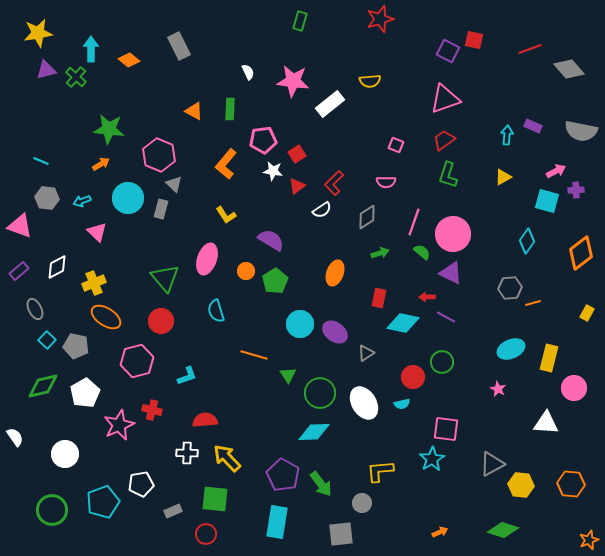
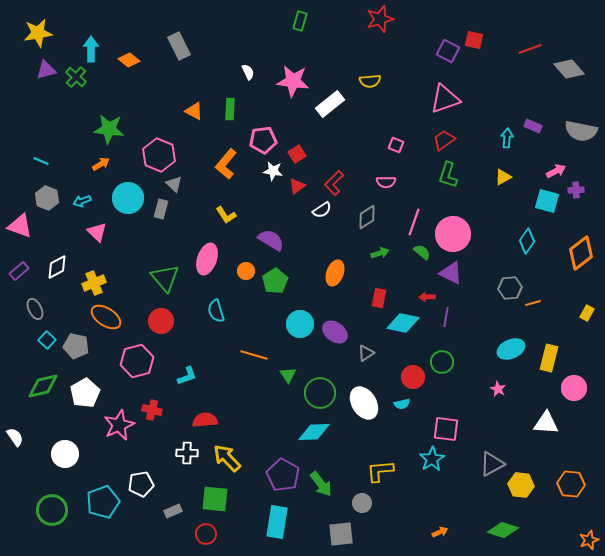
cyan arrow at (507, 135): moved 3 px down
gray hexagon at (47, 198): rotated 15 degrees clockwise
purple line at (446, 317): rotated 72 degrees clockwise
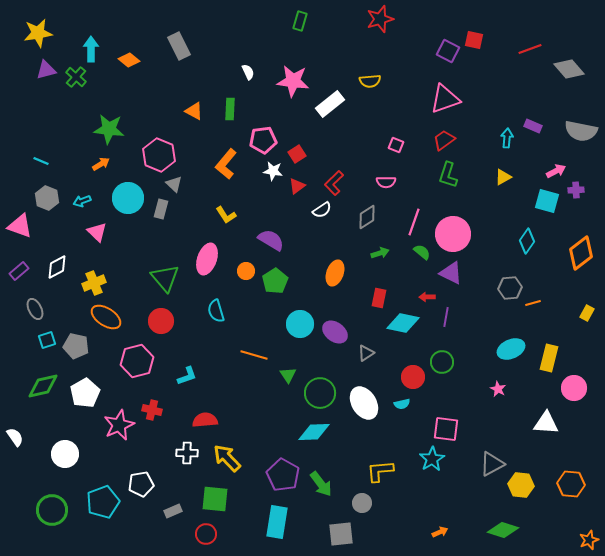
cyan square at (47, 340): rotated 30 degrees clockwise
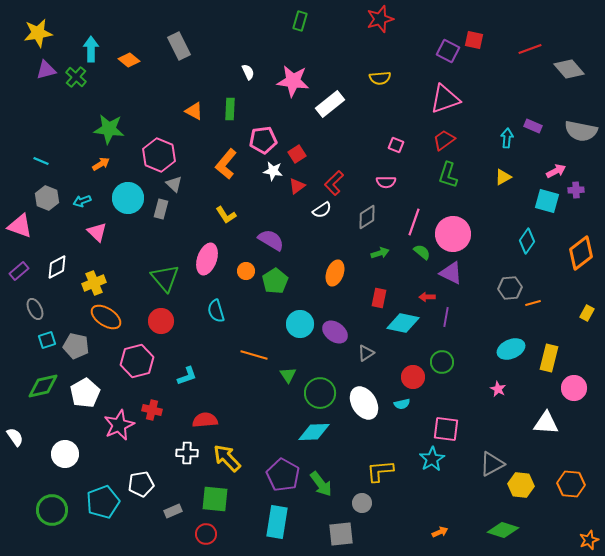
yellow semicircle at (370, 81): moved 10 px right, 3 px up
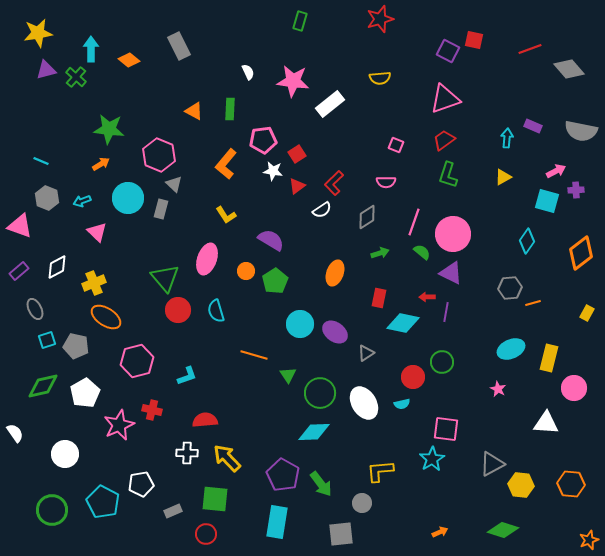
purple line at (446, 317): moved 5 px up
red circle at (161, 321): moved 17 px right, 11 px up
white semicircle at (15, 437): moved 4 px up
cyan pentagon at (103, 502): rotated 24 degrees counterclockwise
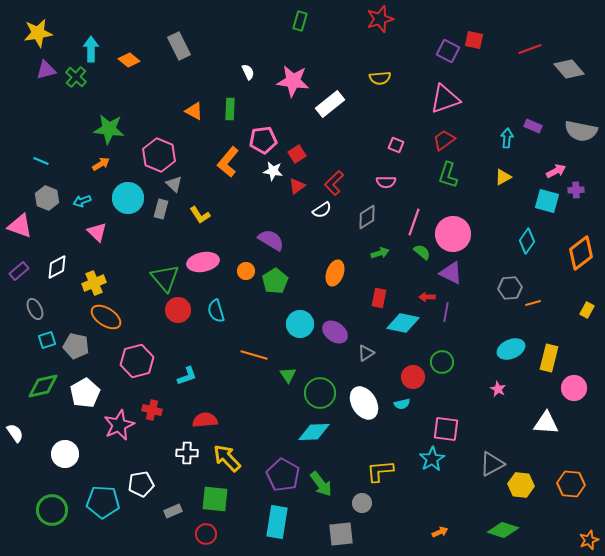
orange L-shape at (226, 164): moved 2 px right, 2 px up
yellow L-shape at (226, 215): moved 26 px left
pink ellipse at (207, 259): moved 4 px left, 3 px down; rotated 60 degrees clockwise
yellow rectangle at (587, 313): moved 3 px up
cyan pentagon at (103, 502): rotated 24 degrees counterclockwise
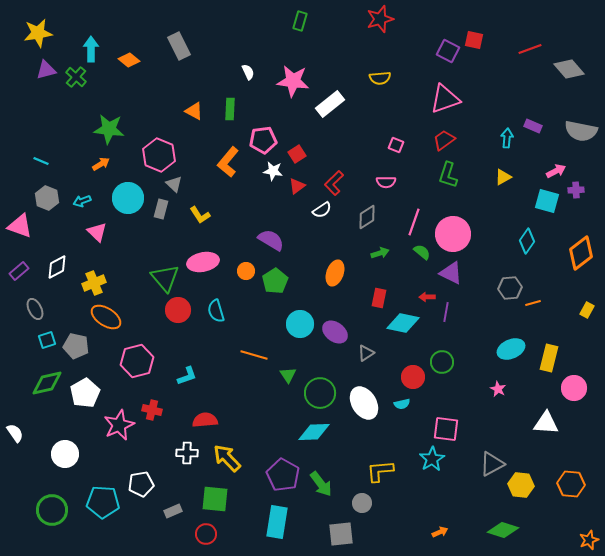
green diamond at (43, 386): moved 4 px right, 3 px up
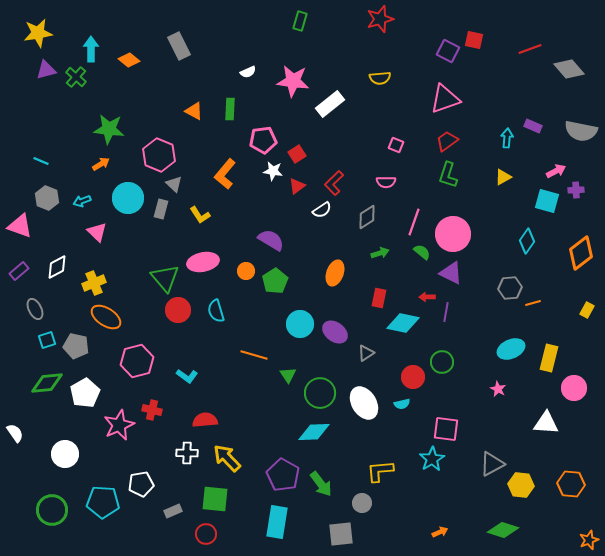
white semicircle at (248, 72): rotated 91 degrees clockwise
red trapezoid at (444, 140): moved 3 px right, 1 px down
orange L-shape at (228, 162): moved 3 px left, 12 px down
cyan L-shape at (187, 376): rotated 55 degrees clockwise
green diamond at (47, 383): rotated 8 degrees clockwise
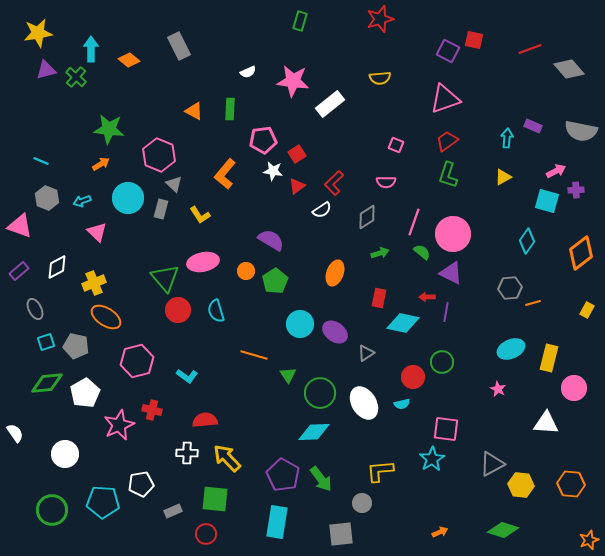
cyan square at (47, 340): moved 1 px left, 2 px down
green arrow at (321, 484): moved 5 px up
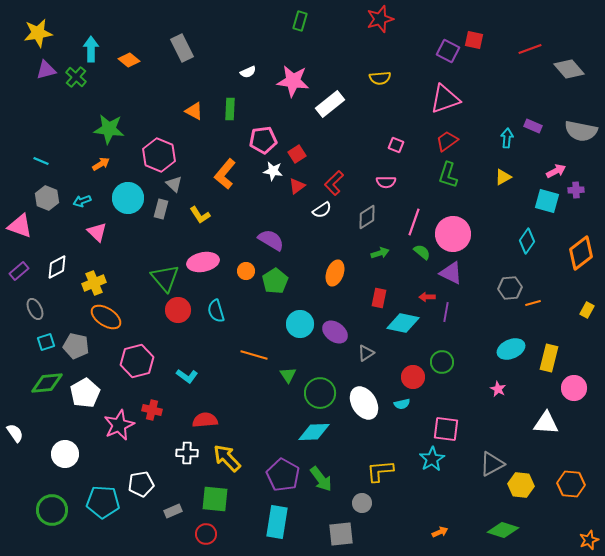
gray rectangle at (179, 46): moved 3 px right, 2 px down
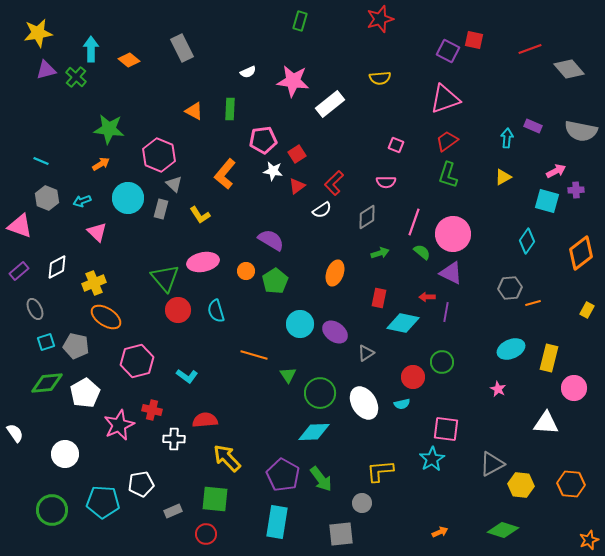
white cross at (187, 453): moved 13 px left, 14 px up
